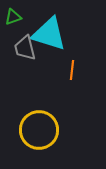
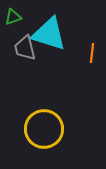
orange line: moved 20 px right, 17 px up
yellow circle: moved 5 px right, 1 px up
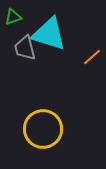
orange line: moved 4 px down; rotated 42 degrees clockwise
yellow circle: moved 1 px left
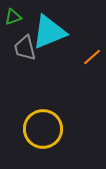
cyan triangle: moved 2 px up; rotated 39 degrees counterclockwise
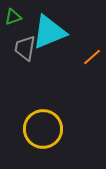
gray trapezoid: rotated 24 degrees clockwise
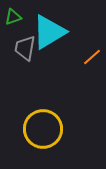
cyan triangle: rotated 9 degrees counterclockwise
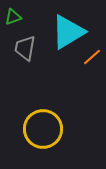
cyan triangle: moved 19 px right
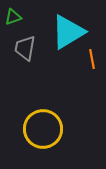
orange line: moved 2 px down; rotated 60 degrees counterclockwise
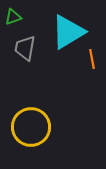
yellow circle: moved 12 px left, 2 px up
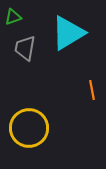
cyan triangle: moved 1 px down
orange line: moved 31 px down
yellow circle: moved 2 px left, 1 px down
